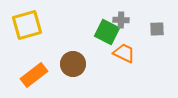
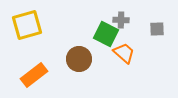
green square: moved 1 px left, 2 px down
orange trapezoid: rotated 15 degrees clockwise
brown circle: moved 6 px right, 5 px up
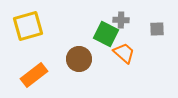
yellow square: moved 1 px right, 1 px down
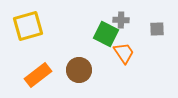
orange trapezoid: rotated 15 degrees clockwise
brown circle: moved 11 px down
orange rectangle: moved 4 px right
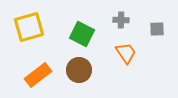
yellow square: moved 1 px right, 1 px down
green square: moved 24 px left
orange trapezoid: moved 2 px right
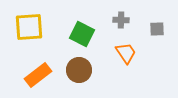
yellow square: rotated 12 degrees clockwise
